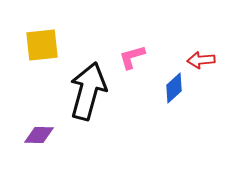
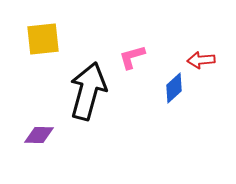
yellow square: moved 1 px right, 6 px up
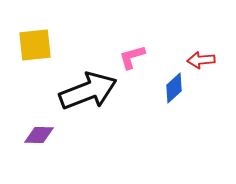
yellow square: moved 8 px left, 6 px down
black arrow: rotated 54 degrees clockwise
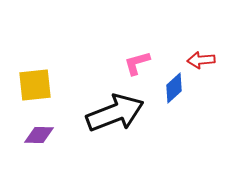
yellow square: moved 40 px down
pink L-shape: moved 5 px right, 6 px down
black arrow: moved 27 px right, 22 px down
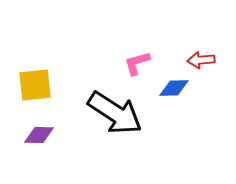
blue diamond: rotated 40 degrees clockwise
black arrow: rotated 54 degrees clockwise
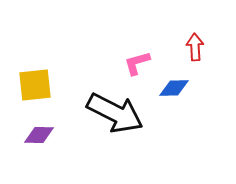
red arrow: moved 6 px left, 13 px up; rotated 92 degrees clockwise
black arrow: rotated 6 degrees counterclockwise
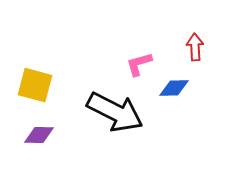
pink L-shape: moved 2 px right, 1 px down
yellow square: rotated 21 degrees clockwise
black arrow: moved 1 px up
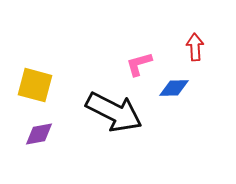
black arrow: moved 1 px left
purple diamond: moved 1 px up; rotated 12 degrees counterclockwise
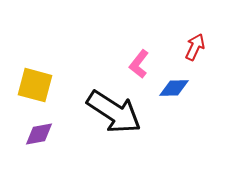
red arrow: rotated 28 degrees clockwise
pink L-shape: rotated 36 degrees counterclockwise
black arrow: rotated 6 degrees clockwise
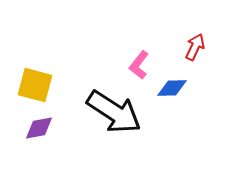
pink L-shape: moved 1 px down
blue diamond: moved 2 px left
purple diamond: moved 6 px up
